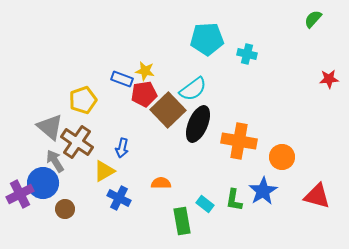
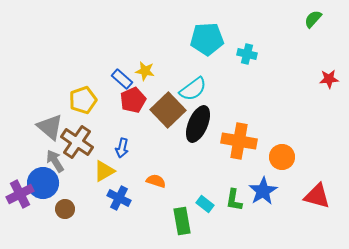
blue rectangle: rotated 20 degrees clockwise
red pentagon: moved 11 px left, 6 px down; rotated 15 degrees counterclockwise
orange semicircle: moved 5 px left, 2 px up; rotated 18 degrees clockwise
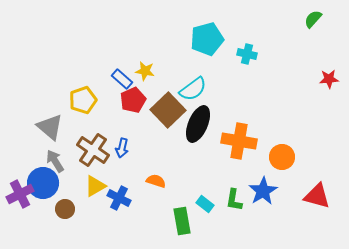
cyan pentagon: rotated 12 degrees counterclockwise
brown cross: moved 16 px right, 8 px down
yellow triangle: moved 9 px left, 15 px down
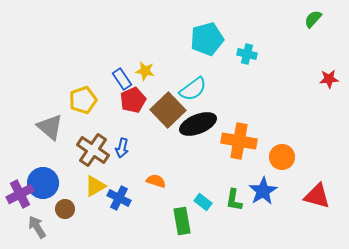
blue rectangle: rotated 15 degrees clockwise
black ellipse: rotated 45 degrees clockwise
gray arrow: moved 18 px left, 66 px down
cyan rectangle: moved 2 px left, 2 px up
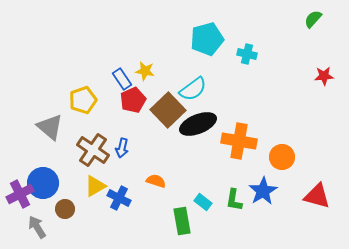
red star: moved 5 px left, 3 px up
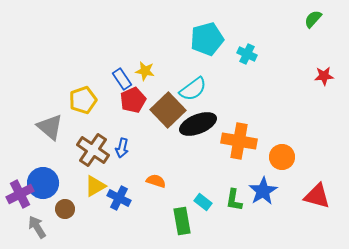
cyan cross: rotated 12 degrees clockwise
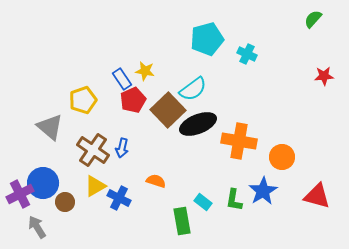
brown circle: moved 7 px up
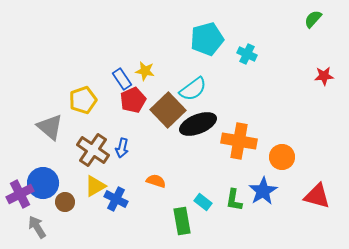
blue cross: moved 3 px left, 1 px down
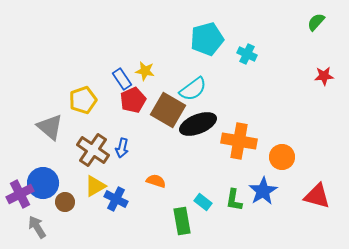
green semicircle: moved 3 px right, 3 px down
brown square: rotated 16 degrees counterclockwise
